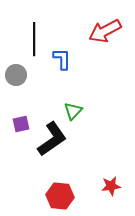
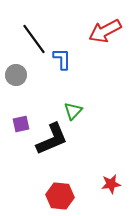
black line: rotated 36 degrees counterclockwise
black L-shape: rotated 12 degrees clockwise
red star: moved 2 px up
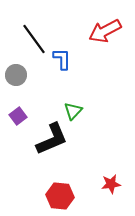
purple square: moved 3 px left, 8 px up; rotated 24 degrees counterclockwise
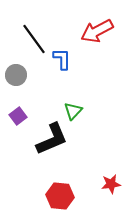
red arrow: moved 8 px left
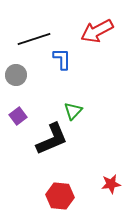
black line: rotated 72 degrees counterclockwise
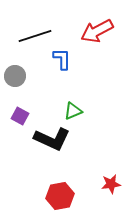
black line: moved 1 px right, 3 px up
gray circle: moved 1 px left, 1 px down
green triangle: rotated 24 degrees clockwise
purple square: moved 2 px right; rotated 24 degrees counterclockwise
black L-shape: rotated 48 degrees clockwise
red hexagon: rotated 16 degrees counterclockwise
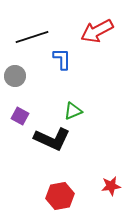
black line: moved 3 px left, 1 px down
red star: moved 2 px down
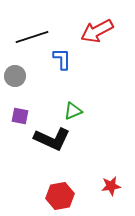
purple square: rotated 18 degrees counterclockwise
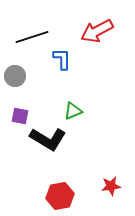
black L-shape: moved 4 px left; rotated 6 degrees clockwise
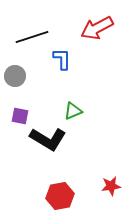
red arrow: moved 3 px up
